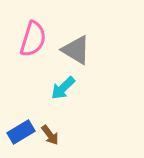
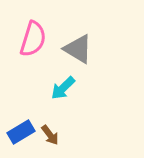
gray triangle: moved 2 px right, 1 px up
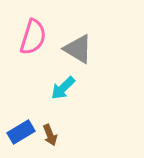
pink semicircle: moved 2 px up
brown arrow: rotated 15 degrees clockwise
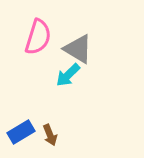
pink semicircle: moved 5 px right
cyan arrow: moved 5 px right, 13 px up
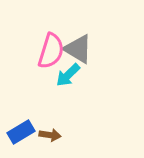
pink semicircle: moved 13 px right, 14 px down
brown arrow: rotated 60 degrees counterclockwise
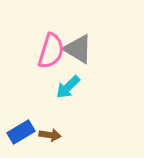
cyan arrow: moved 12 px down
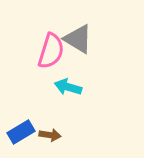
gray triangle: moved 10 px up
cyan arrow: rotated 60 degrees clockwise
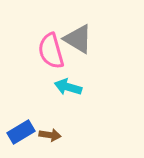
pink semicircle: rotated 147 degrees clockwise
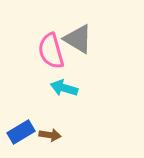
cyan arrow: moved 4 px left, 1 px down
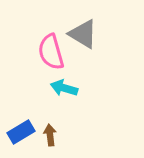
gray triangle: moved 5 px right, 5 px up
pink semicircle: moved 1 px down
brown arrow: rotated 105 degrees counterclockwise
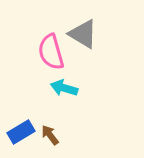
brown arrow: rotated 30 degrees counterclockwise
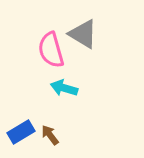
pink semicircle: moved 2 px up
